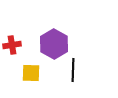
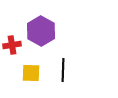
purple hexagon: moved 13 px left, 13 px up
black line: moved 10 px left
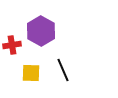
black line: rotated 25 degrees counterclockwise
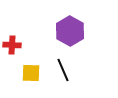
purple hexagon: moved 29 px right
red cross: rotated 12 degrees clockwise
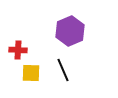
purple hexagon: rotated 8 degrees clockwise
red cross: moved 6 px right, 5 px down
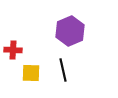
red cross: moved 5 px left
black line: rotated 10 degrees clockwise
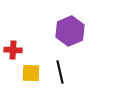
black line: moved 3 px left, 2 px down
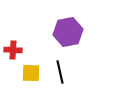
purple hexagon: moved 2 px left, 1 px down; rotated 12 degrees clockwise
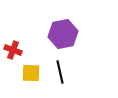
purple hexagon: moved 5 px left, 2 px down
red cross: rotated 18 degrees clockwise
